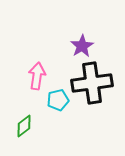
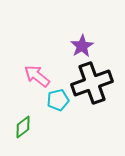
pink arrow: rotated 60 degrees counterclockwise
black cross: rotated 12 degrees counterclockwise
green diamond: moved 1 px left, 1 px down
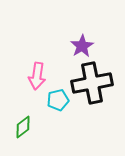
pink arrow: rotated 120 degrees counterclockwise
black cross: rotated 9 degrees clockwise
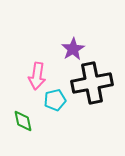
purple star: moved 9 px left, 3 px down
cyan pentagon: moved 3 px left
green diamond: moved 6 px up; rotated 65 degrees counterclockwise
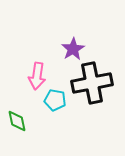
cyan pentagon: rotated 25 degrees clockwise
green diamond: moved 6 px left
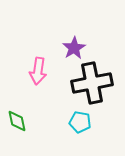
purple star: moved 1 px right, 1 px up
pink arrow: moved 1 px right, 5 px up
cyan pentagon: moved 25 px right, 22 px down
